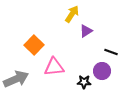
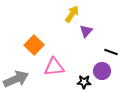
purple triangle: rotated 16 degrees counterclockwise
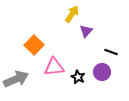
purple circle: moved 1 px down
black star: moved 6 px left, 5 px up; rotated 24 degrees clockwise
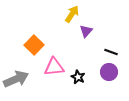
purple circle: moved 7 px right
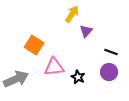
orange square: rotated 12 degrees counterclockwise
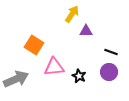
purple triangle: rotated 48 degrees clockwise
black star: moved 1 px right, 1 px up
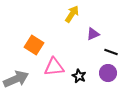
purple triangle: moved 7 px right, 3 px down; rotated 24 degrees counterclockwise
purple circle: moved 1 px left, 1 px down
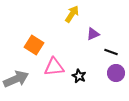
purple circle: moved 8 px right
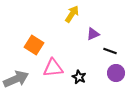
black line: moved 1 px left, 1 px up
pink triangle: moved 1 px left, 1 px down
black star: moved 1 px down
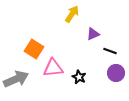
orange square: moved 4 px down
